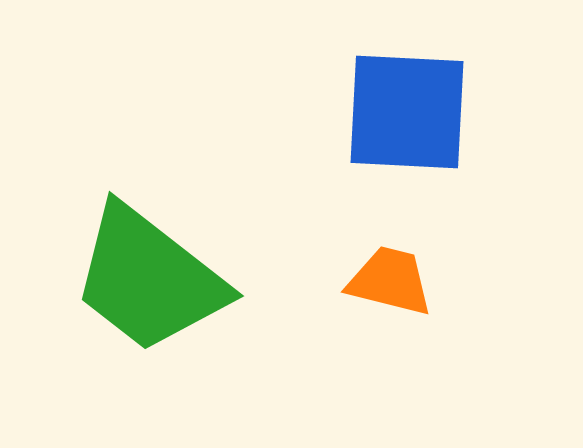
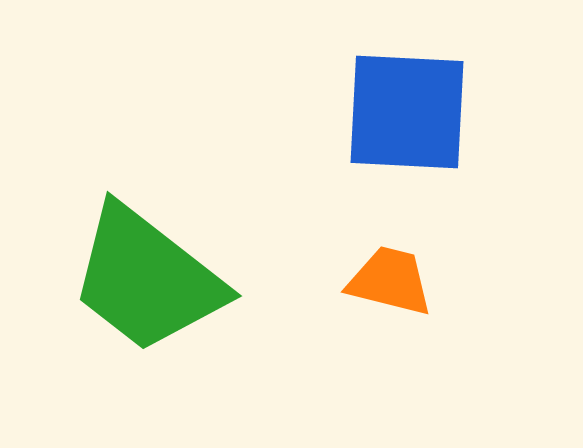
green trapezoid: moved 2 px left
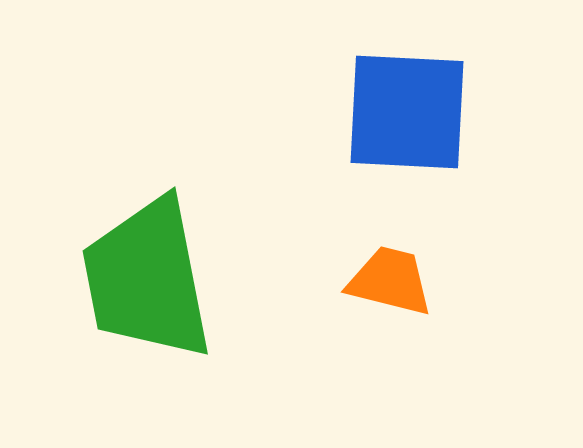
green trapezoid: rotated 41 degrees clockwise
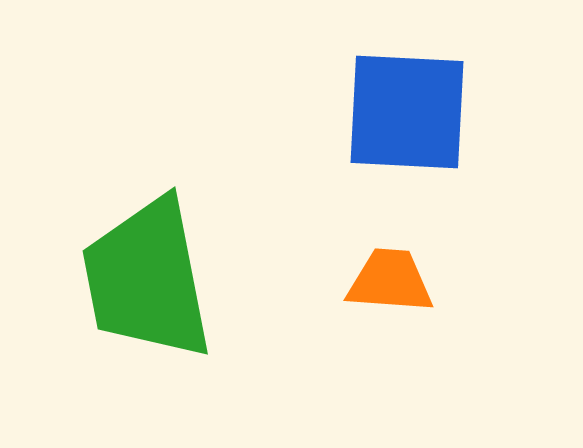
orange trapezoid: rotated 10 degrees counterclockwise
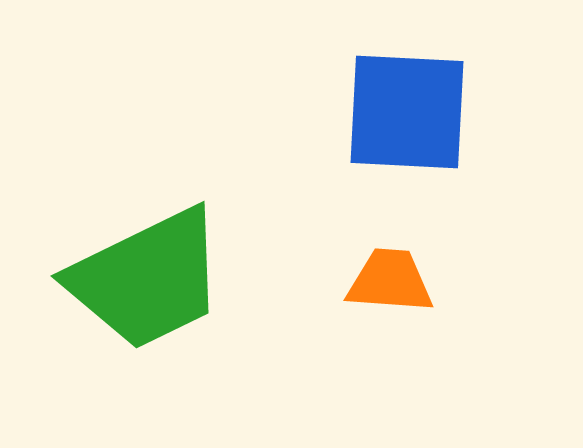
green trapezoid: rotated 105 degrees counterclockwise
